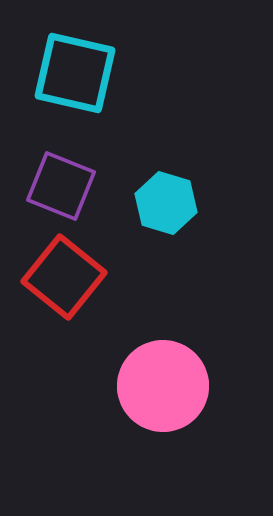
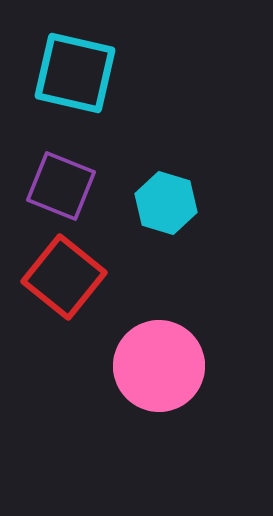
pink circle: moved 4 px left, 20 px up
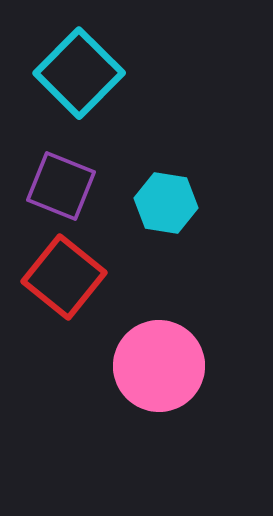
cyan square: moved 4 px right; rotated 32 degrees clockwise
cyan hexagon: rotated 8 degrees counterclockwise
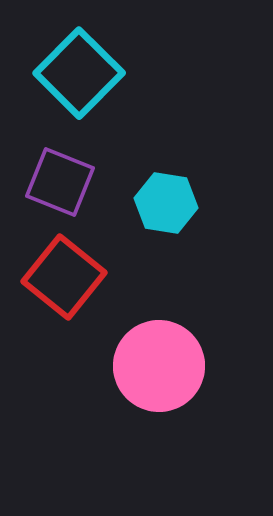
purple square: moved 1 px left, 4 px up
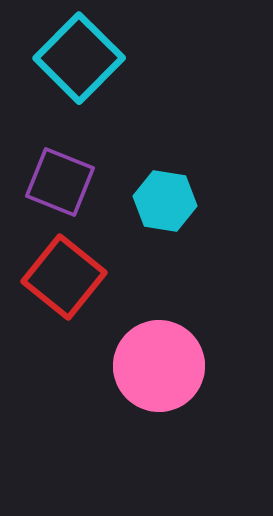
cyan square: moved 15 px up
cyan hexagon: moved 1 px left, 2 px up
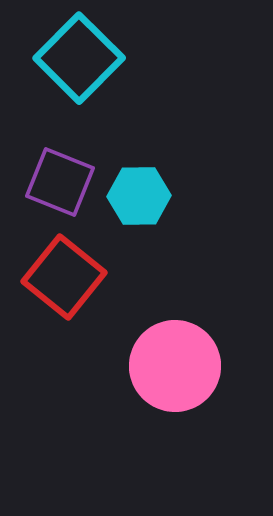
cyan hexagon: moved 26 px left, 5 px up; rotated 10 degrees counterclockwise
pink circle: moved 16 px right
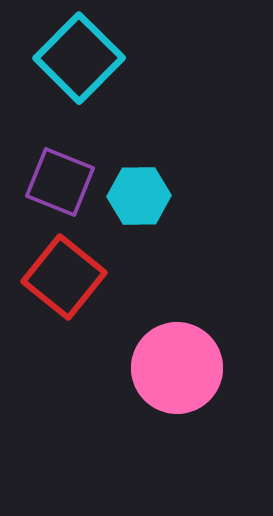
pink circle: moved 2 px right, 2 px down
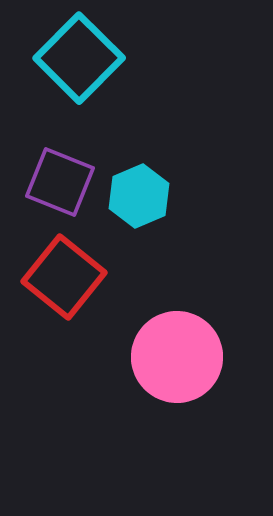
cyan hexagon: rotated 22 degrees counterclockwise
pink circle: moved 11 px up
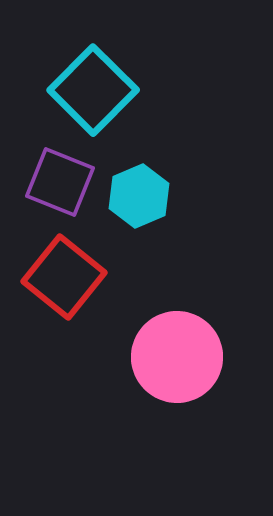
cyan square: moved 14 px right, 32 px down
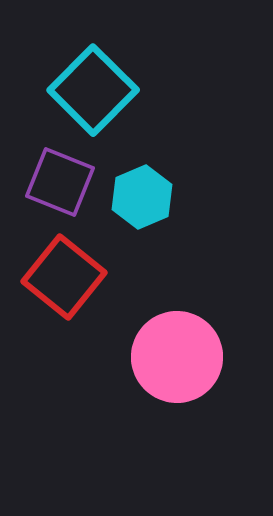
cyan hexagon: moved 3 px right, 1 px down
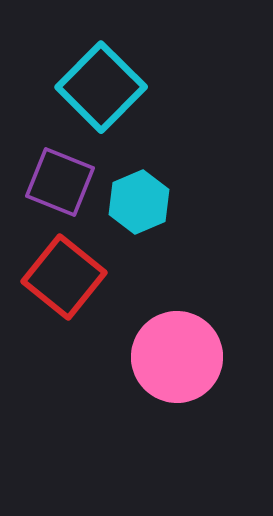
cyan square: moved 8 px right, 3 px up
cyan hexagon: moved 3 px left, 5 px down
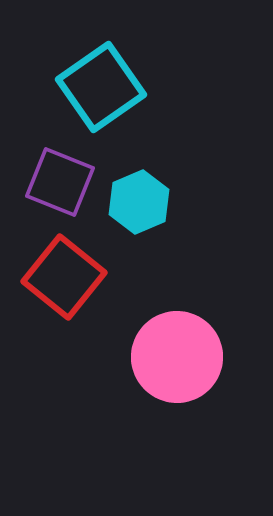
cyan square: rotated 10 degrees clockwise
